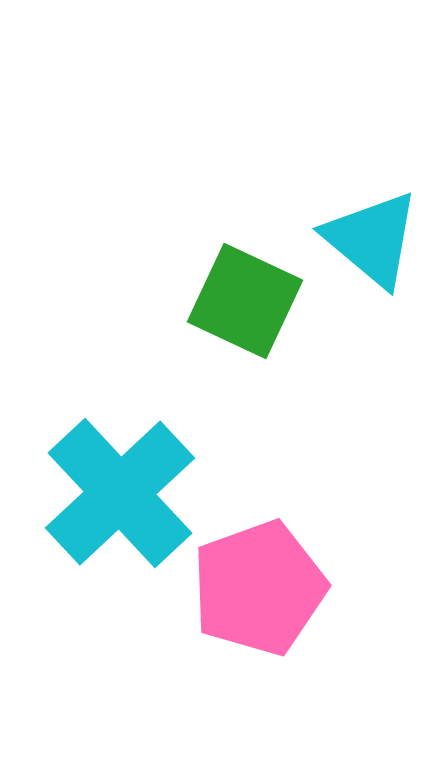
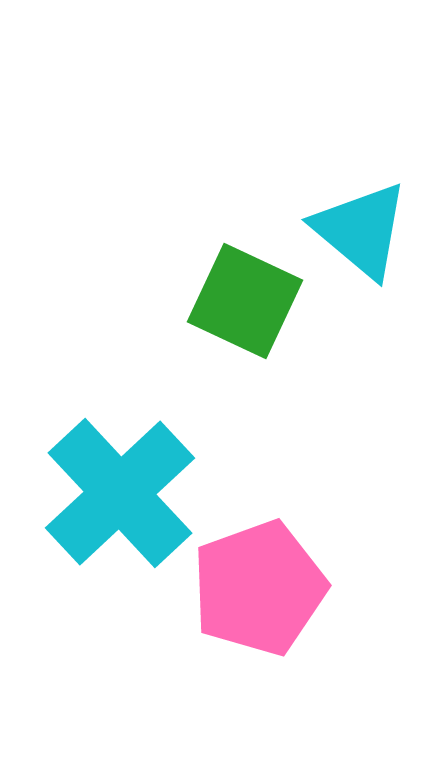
cyan triangle: moved 11 px left, 9 px up
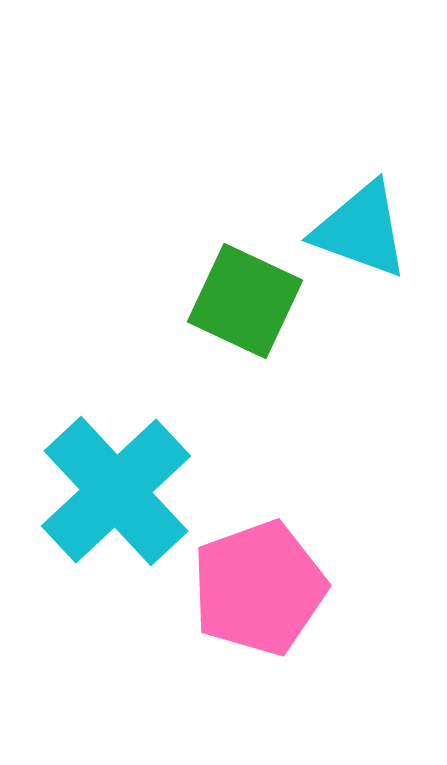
cyan triangle: rotated 20 degrees counterclockwise
cyan cross: moved 4 px left, 2 px up
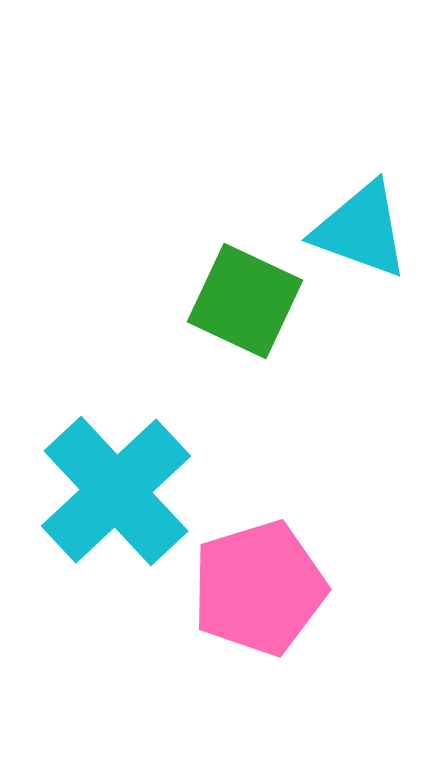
pink pentagon: rotated 3 degrees clockwise
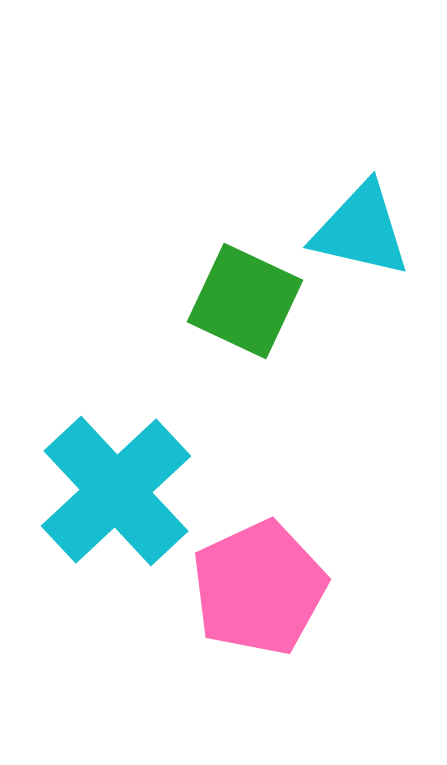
cyan triangle: rotated 7 degrees counterclockwise
pink pentagon: rotated 8 degrees counterclockwise
